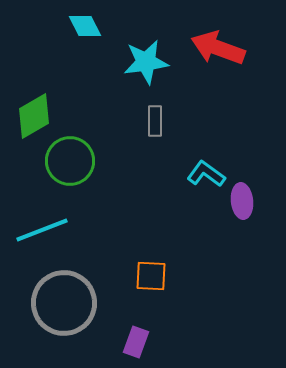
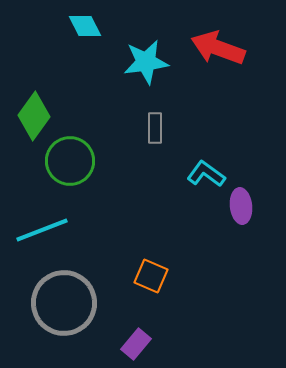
green diamond: rotated 24 degrees counterclockwise
gray rectangle: moved 7 px down
purple ellipse: moved 1 px left, 5 px down
orange square: rotated 20 degrees clockwise
purple rectangle: moved 2 px down; rotated 20 degrees clockwise
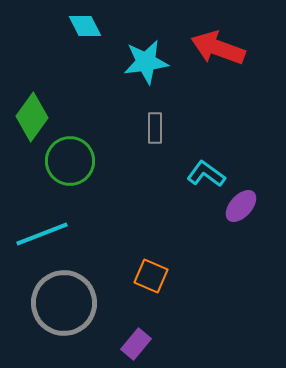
green diamond: moved 2 px left, 1 px down
purple ellipse: rotated 48 degrees clockwise
cyan line: moved 4 px down
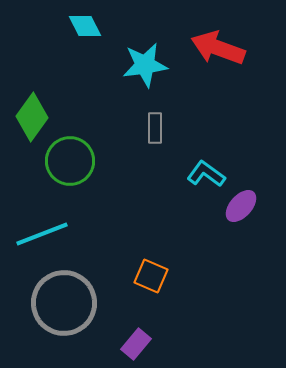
cyan star: moved 1 px left, 3 px down
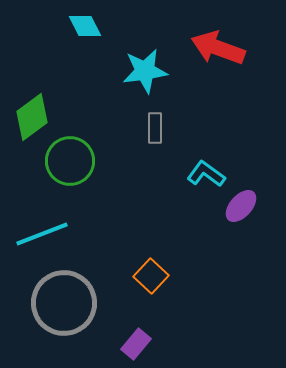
cyan star: moved 6 px down
green diamond: rotated 18 degrees clockwise
orange square: rotated 20 degrees clockwise
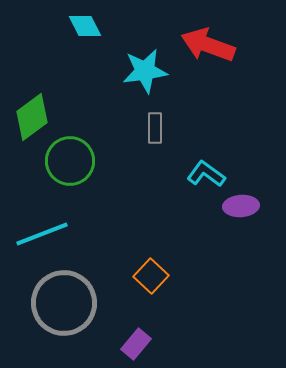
red arrow: moved 10 px left, 3 px up
purple ellipse: rotated 44 degrees clockwise
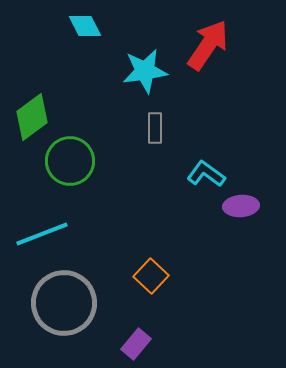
red arrow: rotated 104 degrees clockwise
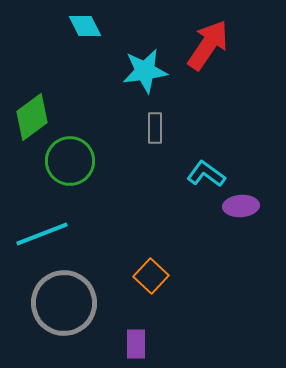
purple rectangle: rotated 40 degrees counterclockwise
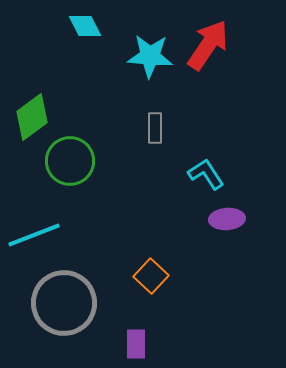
cyan star: moved 5 px right, 15 px up; rotated 12 degrees clockwise
cyan L-shape: rotated 21 degrees clockwise
purple ellipse: moved 14 px left, 13 px down
cyan line: moved 8 px left, 1 px down
